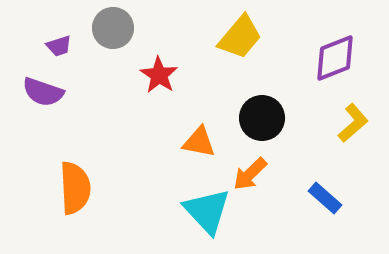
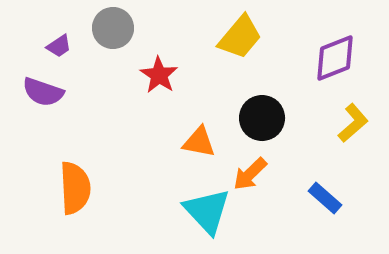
purple trapezoid: rotated 16 degrees counterclockwise
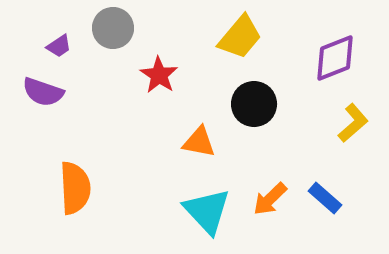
black circle: moved 8 px left, 14 px up
orange arrow: moved 20 px right, 25 px down
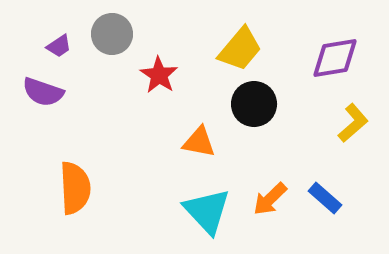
gray circle: moved 1 px left, 6 px down
yellow trapezoid: moved 12 px down
purple diamond: rotated 12 degrees clockwise
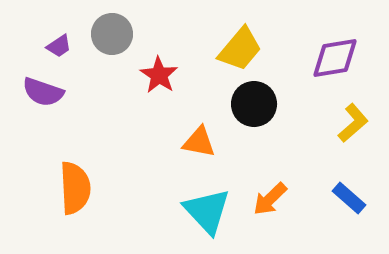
blue rectangle: moved 24 px right
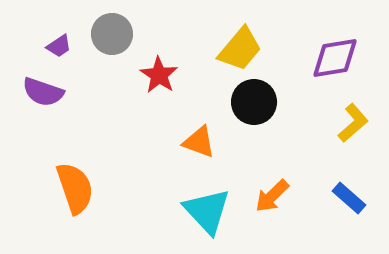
black circle: moved 2 px up
orange triangle: rotated 9 degrees clockwise
orange semicircle: rotated 16 degrees counterclockwise
orange arrow: moved 2 px right, 3 px up
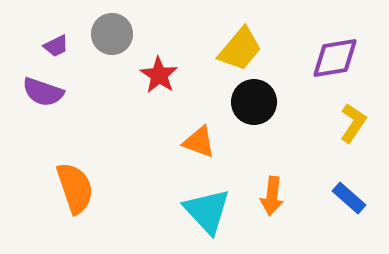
purple trapezoid: moved 3 px left; rotated 8 degrees clockwise
yellow L-shape: rotated 15 degrees counterclockwise
orange arrow: rotated 39 degrees counterclockwise
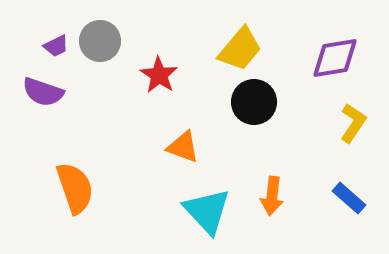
gray circle: moved 12 px left, 7 px down
orange triangle: moved 16 px left, 5 px down
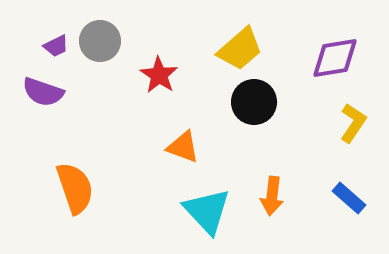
yellow trapezoid: rotated 9 degrees clockwise
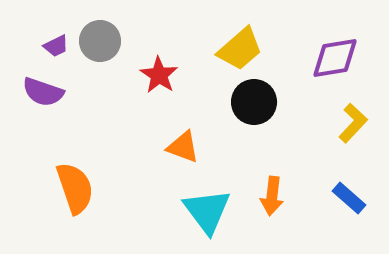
yellow L-shape: rotated 9 degrees clockwise
cyan triangle: rotated 6 degrees clockwise
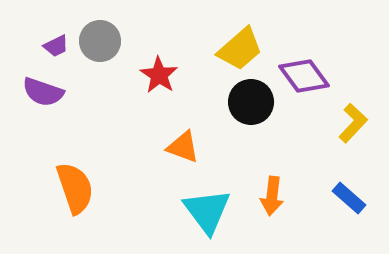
purple diamond: moved 31 px left, 18 px down; rotated 63 degrees clockwise
black circle: moved 3 px left
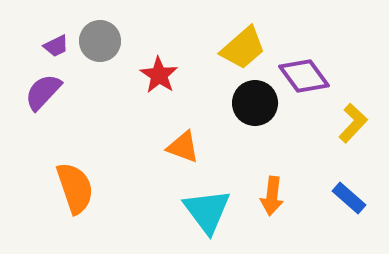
yellow trapezoid: moved 3 px right, 1 px up
purple semicircle: rotated 114 degrees clockwise
black circle: moved 4 px right, 1 px down
